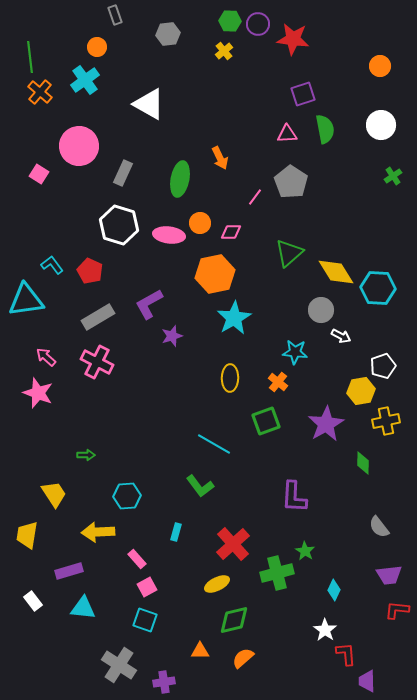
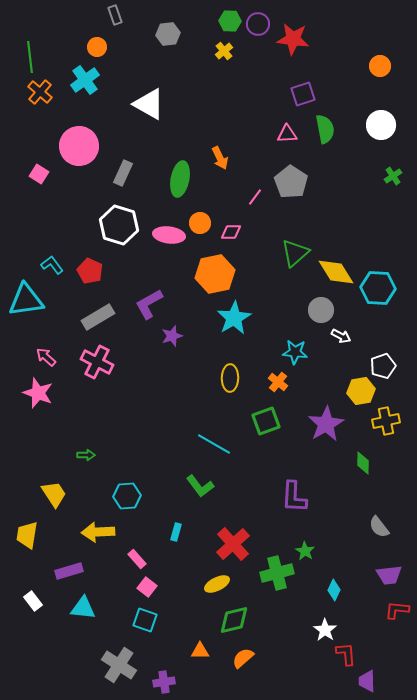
green triangle at (289, 253): moved 6 px right
pink square at (147, 587): rotated 24 degrees counterclockwise
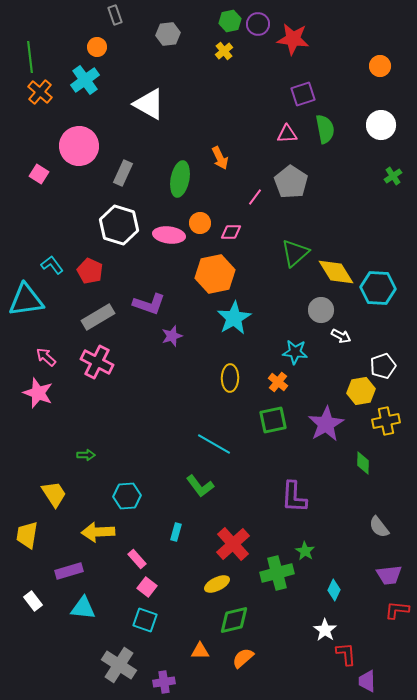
green hexagon at (230, 21): rotated 15 degrees counterclockwise
purple L-shape at (149, 304): rotated 132 degrees counterclockwise
green square at (266, 421): moved 7 px right, 1 px up; rotated 8 degrees clockwise
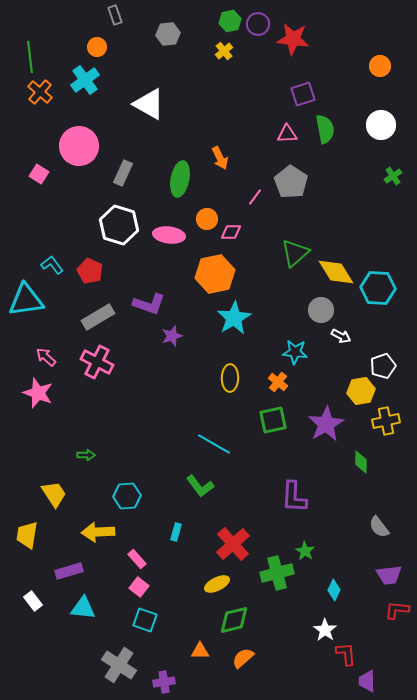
orange circle at (200, 223): moved 7 px right, 4 px up
green diamond at (363, 463): moved 2 px left, 1 px up
pink square at (147, 587): moved 8 px left
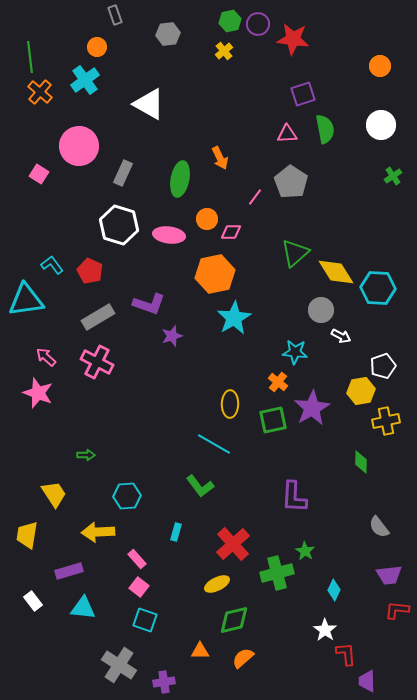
yellow ellipse at (230, 378): moved 26 px down
purple star at (326, 424): moved 14 px left, 16 px up
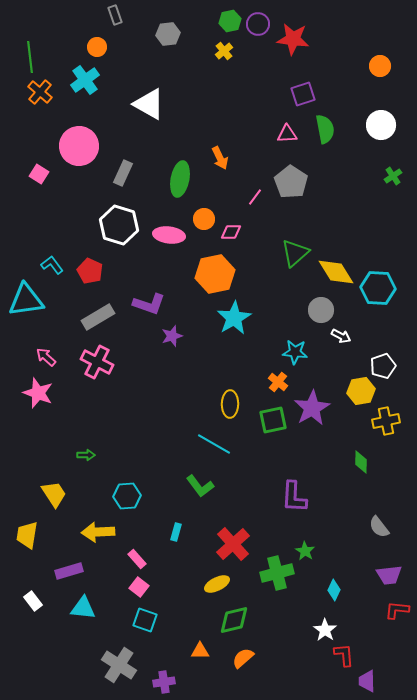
orange circle at (207, 219): moved 3 px left
red L-shape at (346, 654): moved 2 px left, 1 px down
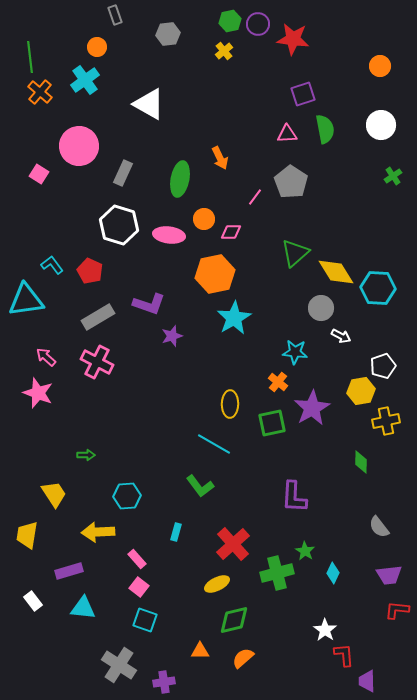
gray circle at (321, 310): moved 2 px up
green square at (273, 420): moved 1 px left, 3 px down
cyan diamond at (334, 590): moved 1 px left, 17 px up
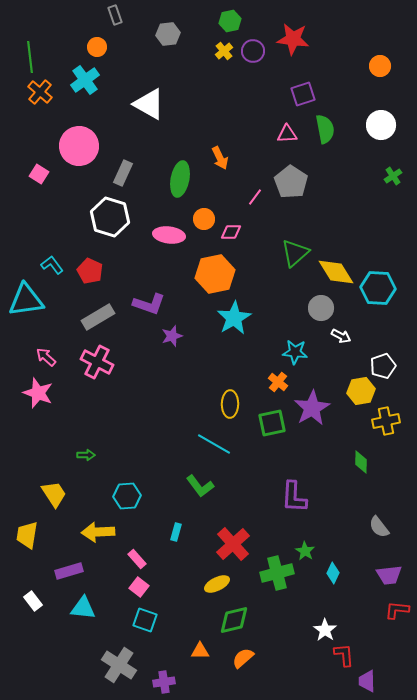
purple circle at (258, 24): moved 5 px left, 27 px down
white hexagon at (119, 225): moved 9 px left, 8 px up
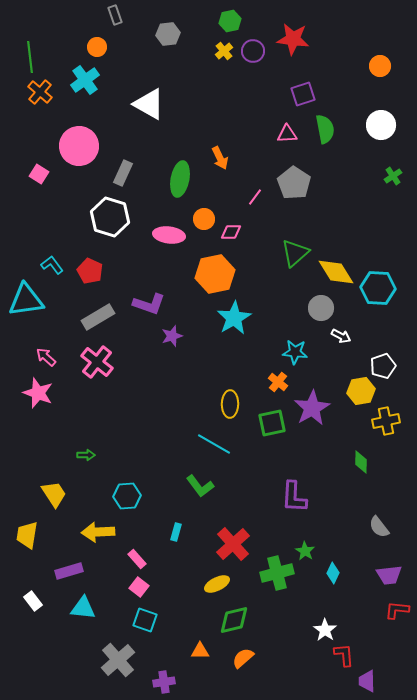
gray pentagon at (291, 182): moved 3 px right, 1 px down
pink cross at (97, 362): rotated 12 degrees clockwise
gray cross at (119, 665): moved 1 px left, 5 px up; rotated 16 degrees clockwise
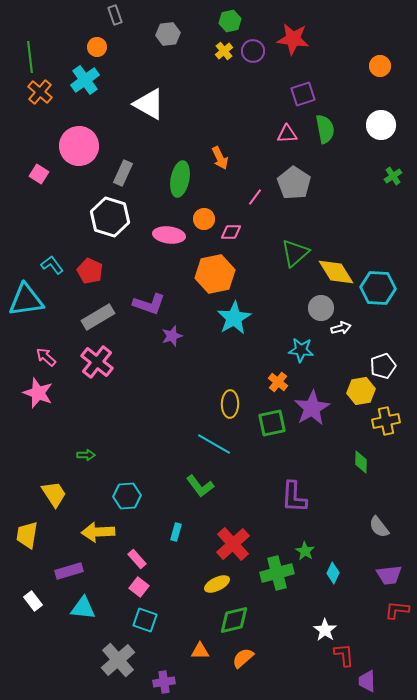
white arrow at (341, 336): moved 8 px up; rotated 42 degrees counterclockwise
cyan star at (295, 352): moved 6 px right, 2 px up
